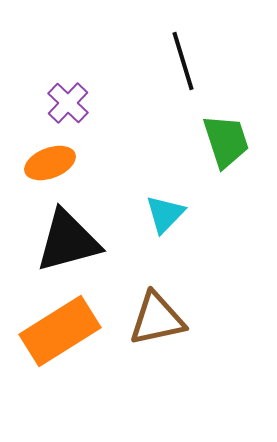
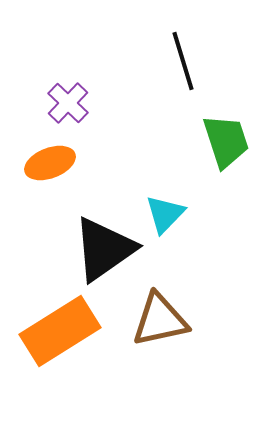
black triangle: moved 36 px right, 8 px down; rotated 20 degrees counterclockwise
brown triangle: moved 3 px right, 1 px down
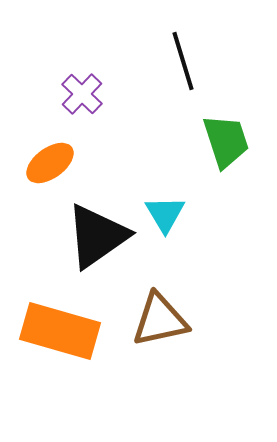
purple cross: moved 14 px right, 9 px up
orange ellipse: rotated 15 degrees counterclockwise
cyan triangle: rotated 15 degrees counterclockwise
black triangle: moved 7 px left, 13 px up
orange rectangle: rotated 48 degrees clockwise
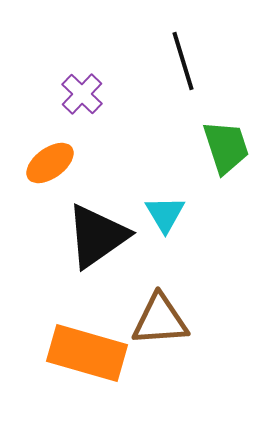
green trapezoid: moved 6 px down
brown triangle: rotated 8 degrees clockwise
orange rectangle: moved 27 px right, 22 px down
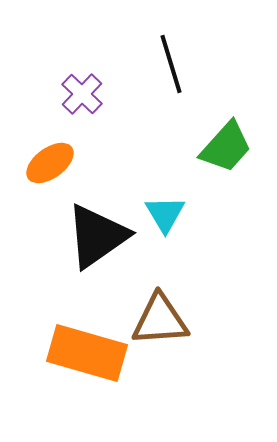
black line: moved 12 px left, 3 px down
green trapezoid: rotated 60 degrees clockwise
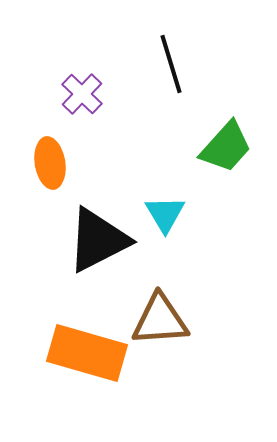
orange ellipse: rotated 63 degrees counterclockwise
black triangle: moved 1 px right, 4 px down; rotated 8 degrees clockwise
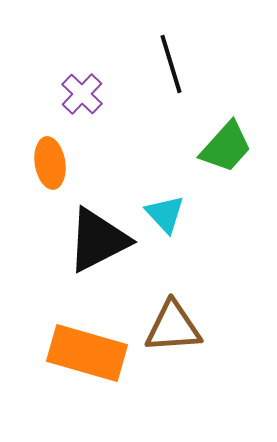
cyan triangle: rotated 12 degrees counterclockwise
brown triangle: moved 13 px right, 7 px down
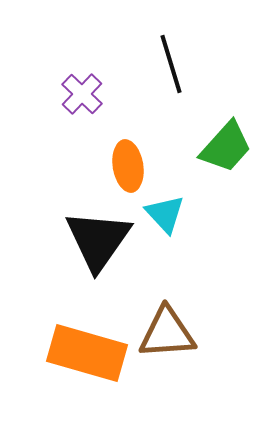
orange ellipse: moved 78 px right, 3 px down
black triangle: rotated 28 degrees counterclockwise
brown triangle: moved 6 px left, 6 px down
